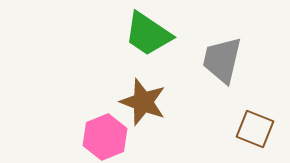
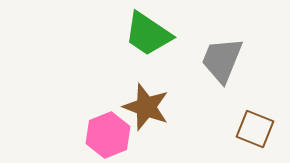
gray trapezoid: rotated 9 degrees clockwise
brown star: moved 3 px right, 5 px down
pink hexagon: moved 3 px right, 2 px up
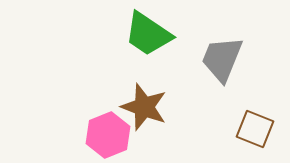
gray trapezoid: moved 1 px up
brown star: moved 2 px left
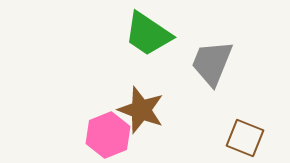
gray trapezoid: moved 10 px left, 4 px down
brown star: moved 3 px left, 3 px down
brown square: moved 10 px left, 9 px down
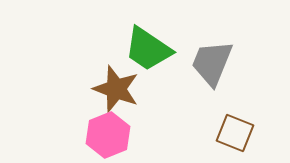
green trapezoid: moved 15 px down
brown star: moved 25 px left, 21 px up
brown square: moved 10 px left, 5 px up
